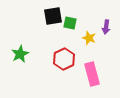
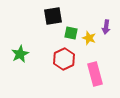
green square: moved 1 px right, 10 px down
pink rectangle: moved 3 px right
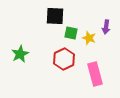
black square: moved 2 px right; rotated 12 degrees clockwise
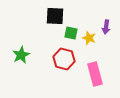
green star: moved 1 px right, 1 px down
red hexagon: rotated 20 degrees counterclockwise
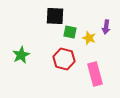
green square: moved 1 px left, 1 px up
